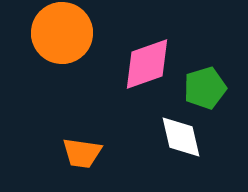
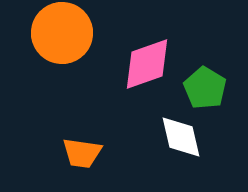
green pentagon: rotated 24 degrees counterclockwise
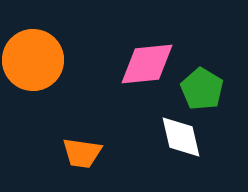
orange circle: moved 29 px left, 27 px down
pink diamond: rotated 14 degrees clockwise
green pentagon: moved 3 px left, 1 px down
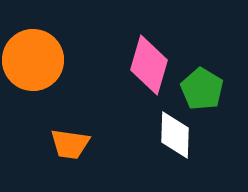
pink diamond: moved 2 px right, 1 px down; rotated 68 degrees counterclockwise
white diamond: moved 6 px left, 2 px up; rotated 15 degrees clockwise
orange trapezoid: moved 12 px left, 9 px up
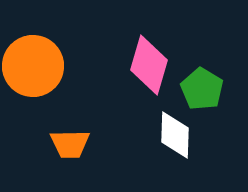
orange circle: moved 6 px down
orange trapezoid: rotated 9 degrees counterclockwise
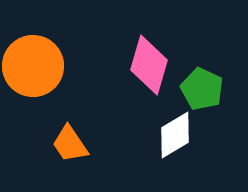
green pentagon: rotated 6 degrees counterclockwise
white diamond: rotated 57 degrees clockwise
orange trapezoid: rotated 57 degrees clockwise
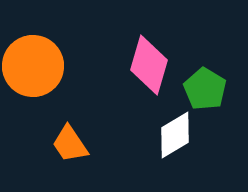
green pentagon: moved 3 px right; rotated 6 degrees clockwise
